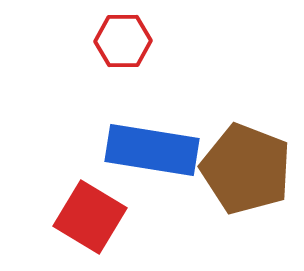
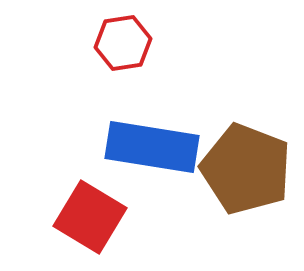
red hexagon: moved 2 px down; rotated 8 degrees counterclockwise
blue rectangle: moved 3 px up
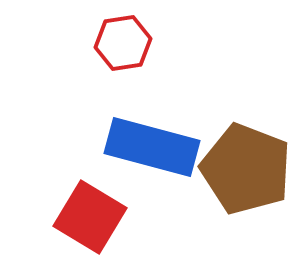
blue rectangle: rotated 6 degrees clockwise
